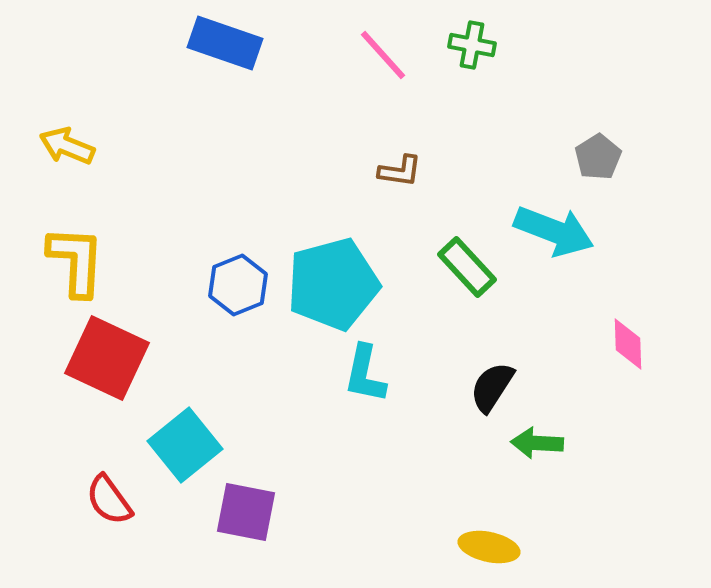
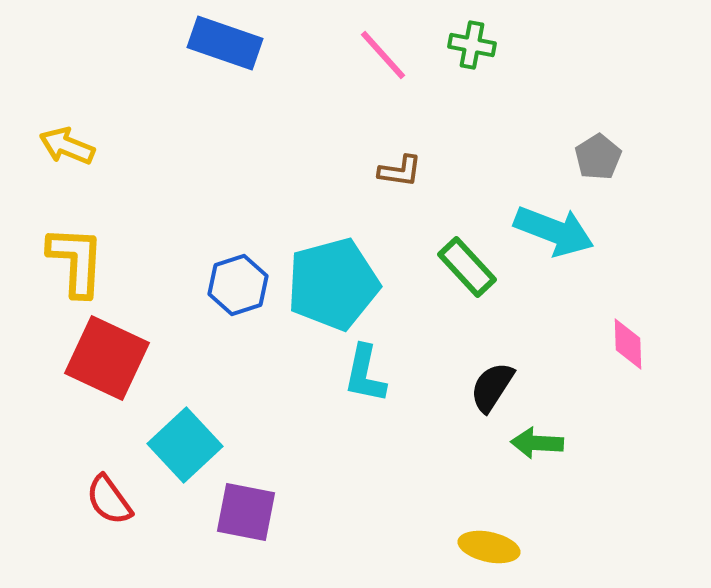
blue hexagon: rotated 4 degrees clockwise
cyan square: rotated 4 degrees counterclockwise
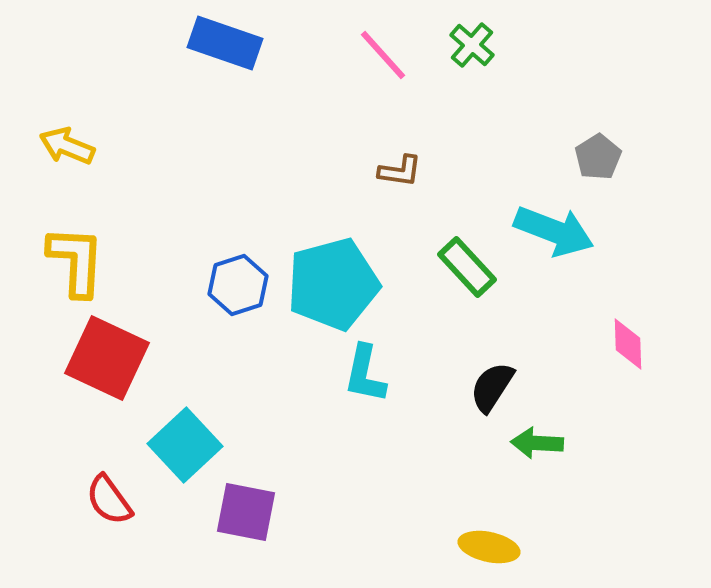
green cross: rotated 30 degrees clockwise
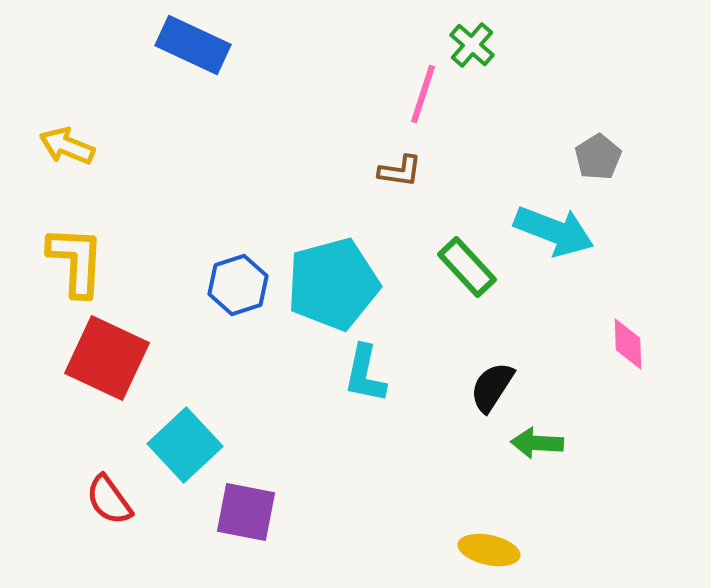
blue rectangle: moved 32 px left, 2 px down; rotated 6 degrees clockwise
pink line: moved 40 px right, 39 px down; rotated 60 degrees clockwise
yellow ellipse: moved 3 px down
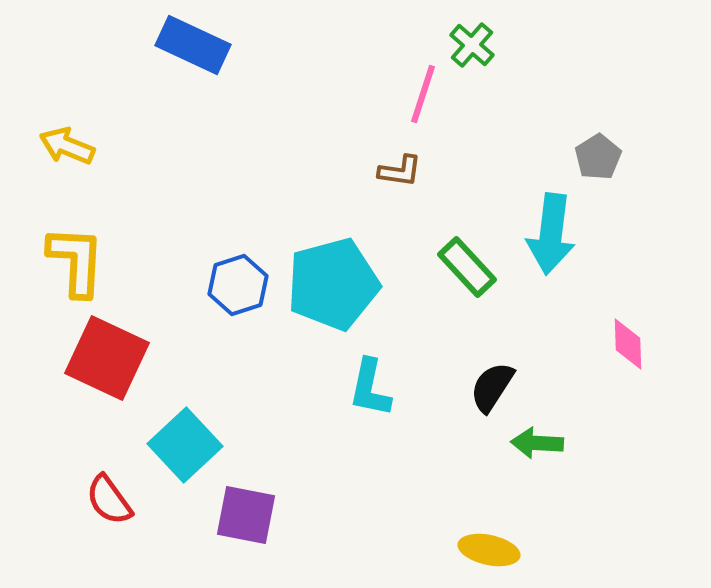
cyan arrow: moved 3 px left, 3 px down; rotated 76 degrees clockwise
cyan L-shape: moved 5 px right, 14 px down
purple square: moved 3 px down
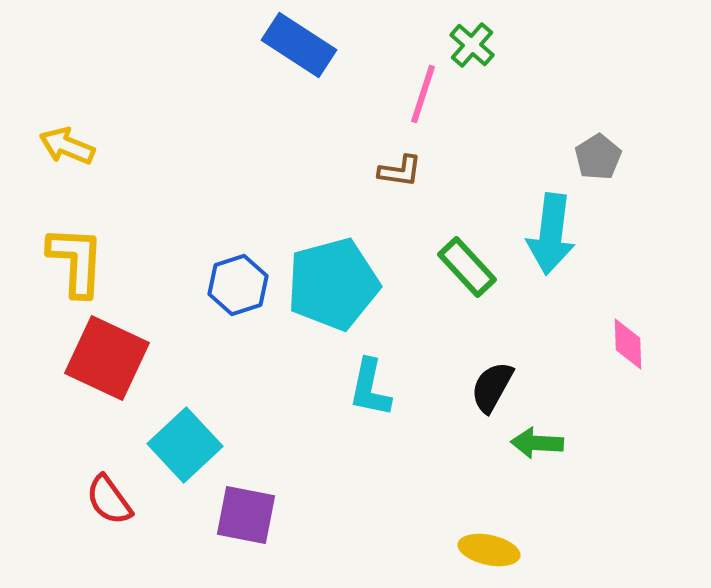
blue rectangle: moved 106 px right; rotated 8 degrees clockwise
black semicircle: rotated 4 degrees counterclockwise
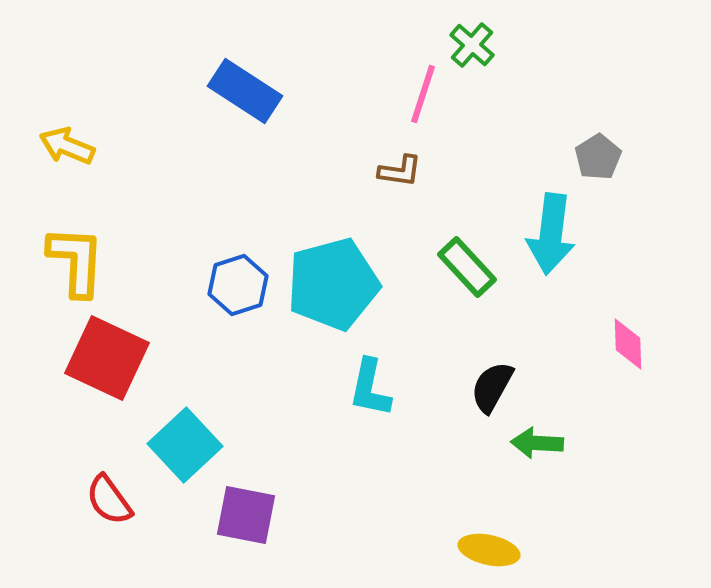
blue rectangle: moved 54 px left, 46 px down
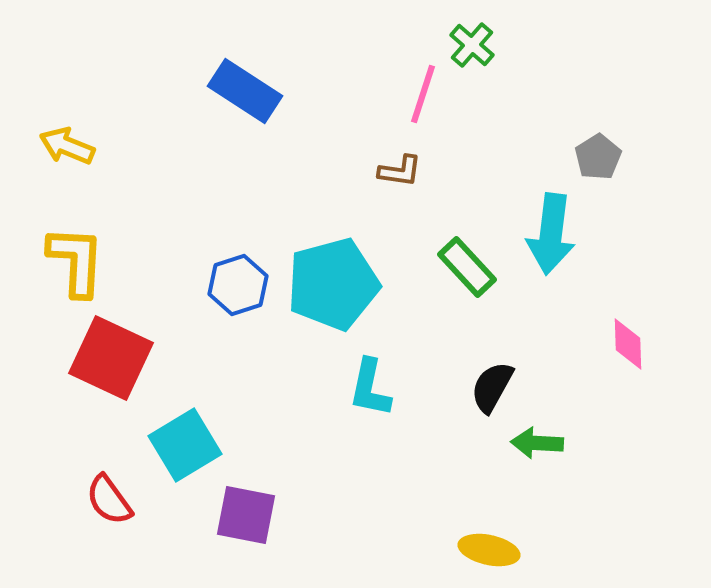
red square: moved 4 px right
cyan square: rotated 12 degrees clockwise
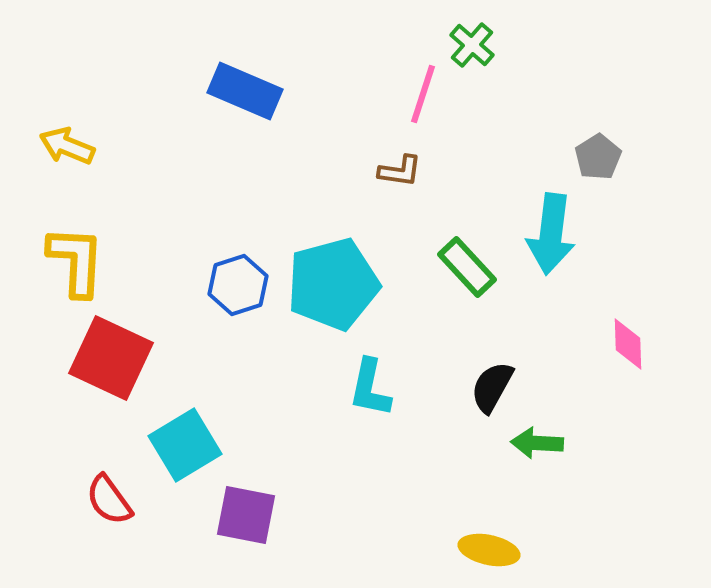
blue rectangle: rotated 10 degrees counterclockwise
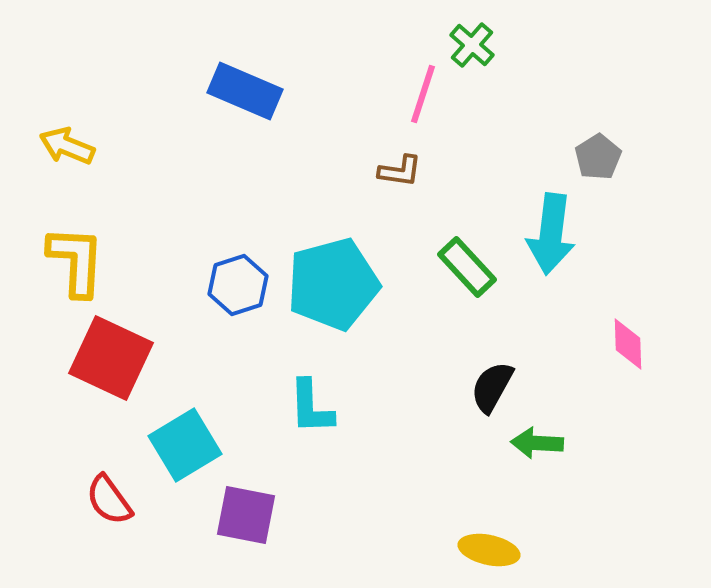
cyan L-shape: moved 59 px left, 19 px down; rotated 14 degrees counterclockwise
